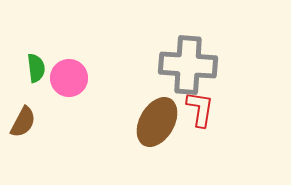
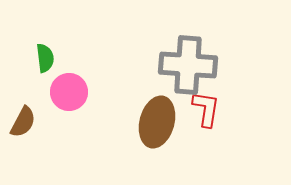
green semicircle: moved 9 px right, 10 px up
pink circle: moved 14 px down
red L-shape: moved 6 px right
brown ellipse: rotated 15 degrees counterclockwise
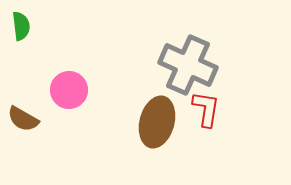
green semicircle: moved 24 px left, 32 px up
gray cross: rotated 20 degrees clockwise
pink circle: moved 2 px up
brown semicircle: moved 3 px up; rotated 92 degrees clockwise
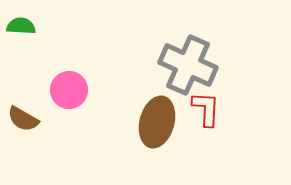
green semicircle: rotated 80 degrees counterclockwise
red L-shape: rotated 6 degrees counterclockwise
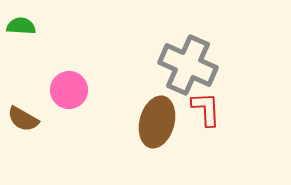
red L-shape: rotated 6 degrees counterclockwise
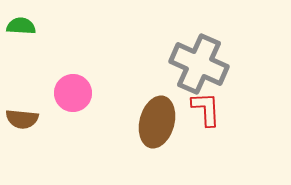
gray cross: moved 11 px right, 1 px up
pink circle: moved 4 px right, 3 px down
brown semicircle: moved 1 px left; rotated 24 degrees counterclockwise
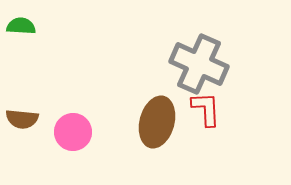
pink circle: moved 39 px down
